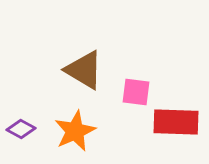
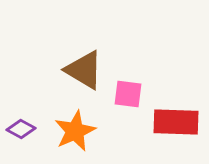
pink square: moved 8 px left, 2 px down
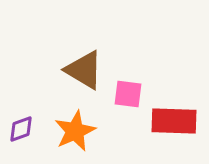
red rectangle: moved 2 px left, 1 px up
purple diamond: rotated 48 degrees counterclockwise
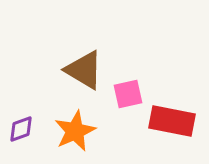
pink square: rotated 20 degrees counterclockwise
red rectangle: moved 2 px left; rotated 9 degrees clockwise
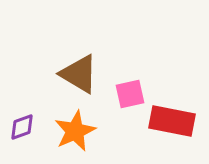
brown triangle: moved 5 px left, 4 px down
pink square: moved 2 px right
purple diamond: moved 1 px right, 2 px up
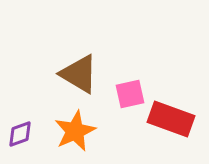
red rectangle: moved 1 px left, 2 px up; rotated 9 degrees clockwise
purple diamond: moved 2 px left, 7 px down
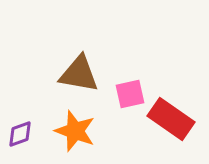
brown triangle: rotated 21 degrees counterclockwise
red rectangle: rotated 15 degrees clockwise
orange star: rotated 27 degrees counterclockwise
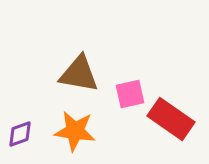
orange star: rotated 12 degrees counterclockwise
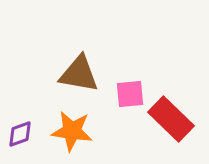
pink square: rotated 8 degrees clockwise
red rectangle: rotated 9 degrees clockwise
orange star: moved 3 px left
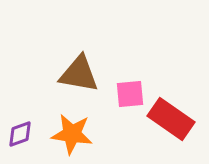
red rectangle: rotated 9 degrees counterclockwise
orange star: moved 3 px down
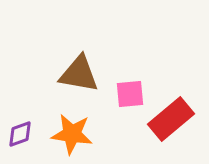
red rectangle: rotated 75 degrees counterclockwise
